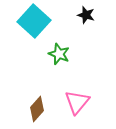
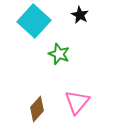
black star: moved 6 px left; rotated 12 degrees clockwise
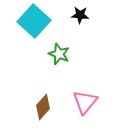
black star: rotated 24 degrees counterclockwise
pink triangle: moved 8 px right
brown diamond: moved 6 px right, 2 px up
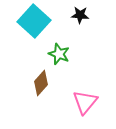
brown diamond: moved 2 px left, 24 px up
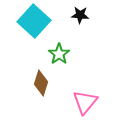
green star: rotated 15 degrees clockwise
brown diamond: rotated 25 degrees counterclockwise
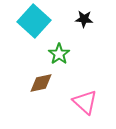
black star: moved 4 px right, 4 px down
brown diamond: rotated 60 degrees clockwise
pink triangle: rotated 28 degrees counterclockwise
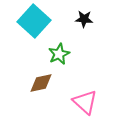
green star: rotated 10 degrees clockwise
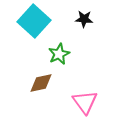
pink triangle: rotated 12 degrees clockwise
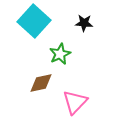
black star: moved 4 px down
green star: moved 1 px right
pink triangle: moved 10 px left; rotated 20 degrees clockwise
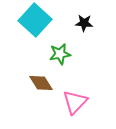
cyan square: moved 1 px right, 1 px up
green star: rotated 15 degrees clockwise
brown diamond: rotated 70 degrees clockwise
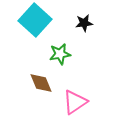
black star: rotated 12 degrees counterclockwise
brown diamond: rotated 10 degrees clockwise
pink triangle: rotated 12 degrees clockwise
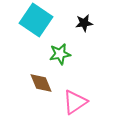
cyan square: moved 1 px right; rotated 8 degrees counterclockwise
